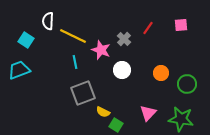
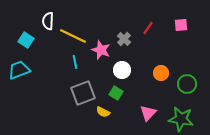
green square: moved 32 px up
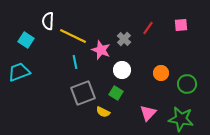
cyan trapezoid: moved 2 px down
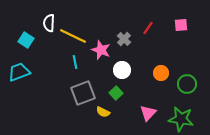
white semicircle: moved 1 px right, 2 px down
green square: rotated 16 degrees clockwise
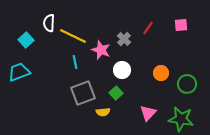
cyan square: rotated 14 degrees clockwise
yellow semicircle: rotated 32 degrees counterclockwise
